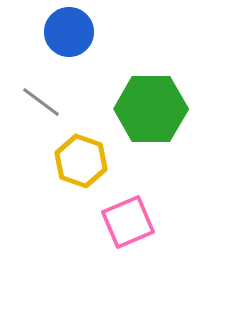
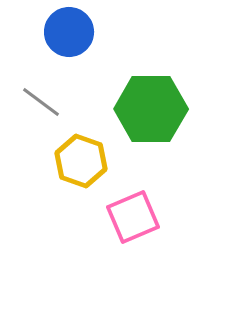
pink square: moved 5 px right, 5 px up
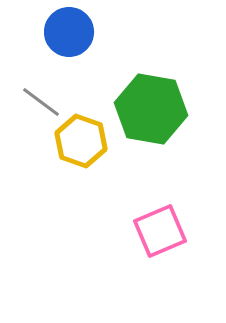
green hexagon: rotated 10 degrees clockwise
yellow hexagon: moved 20 px up
pink square: moved 27 px right, 14 px down
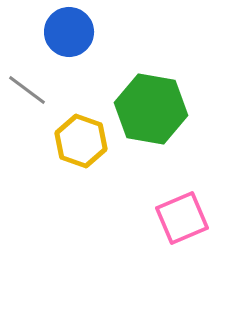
gray line: moved 14 px left, 12 px up
pink square: moved 22 px right, 13 px up
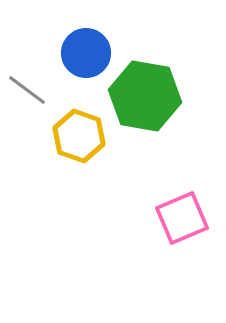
blue circle: moved 17 px right, 21 px down
green hexagon: moved 6 px left, 13 px up
yellow hexagon: moved 2 px left, 5 px up
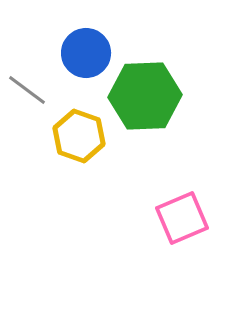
green hexagon: rotated 12 degrees counterclockwise
